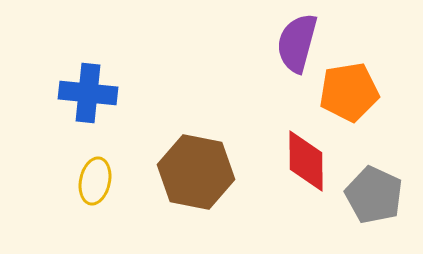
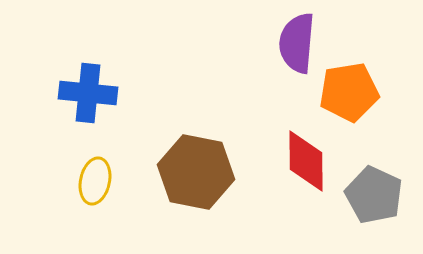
purple semicircle: rotated 10 degrees counterclockwise
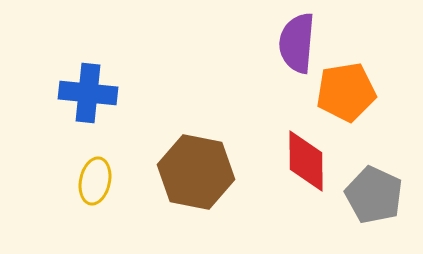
orange pentagon: moved 3 px left
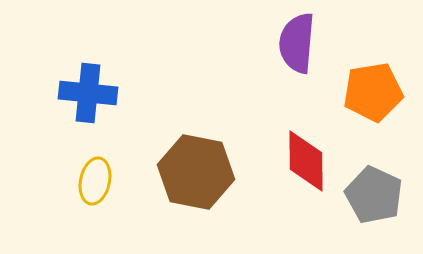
orange pentagon: moved 27 px right
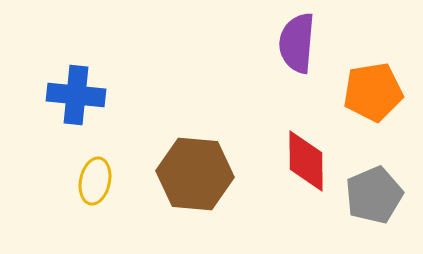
blue cross: moved 12 px left, 2 px down
brown hexagon: moved 1 px left, 2 px down; rotated 6 degrees counterclockwise
gray pentagon: rotated 24 degrees clockwise
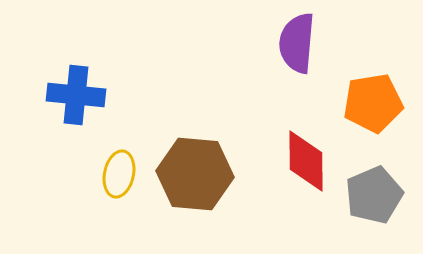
orange pentagon: moved 11 px down
yellow ellipse: moved 24 px right, 7 px up
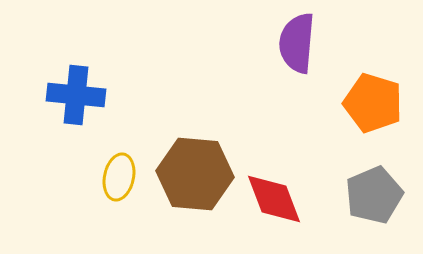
orange pentagon: rotated 26 degrees clockwise
red diamond: moved 32 px left, 38 px down; rotated 20 degrees counterclockwise
yellow ellipse: moved 3 px down
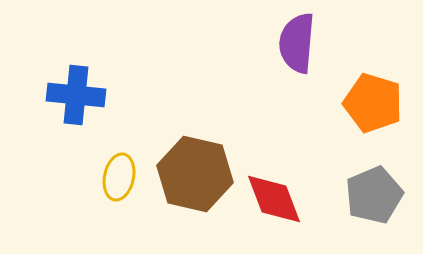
brown hexagon: rotated 8 degrees clockwise
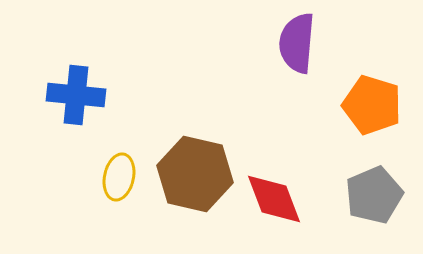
orange pentagon: moved 1 px left, 2 px down
